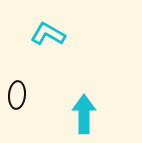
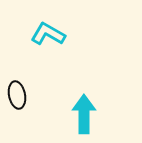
black ellipse: rotated 16 degrees counterclockwise
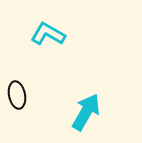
cyan arrow: moved 2 px right, 2 px up; rotated 30 degrees clockwise
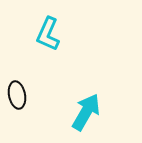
cyan L-shape: rotated 96 degrees counterclockwise
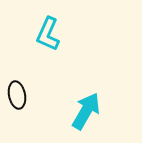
cyan arrow: moved 1 px up
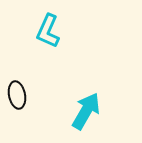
cyan L-shape: moved 3 px up
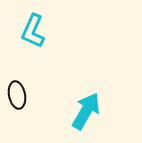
cyan L-shape: moved 15 px left
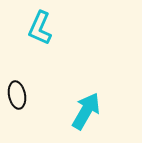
cyan L-shape: moved 7 px right, 3 px up
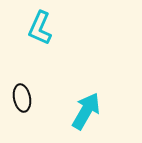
black ellipse: moved 5 px right, 3 px down
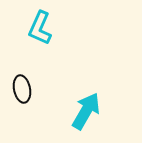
black ellipse: moved 9 px up
